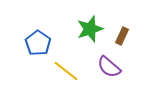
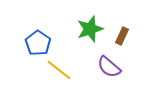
yellow line: moved 7 px left, 1 px up
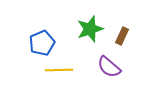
blue pentagon: moved 4 px right; rotated 15 degrees clockwise
yellow line: rotated 40 degrees counterclockwise
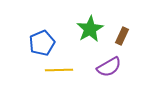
green star: rotated 12 degrees counterclockwise
purple semicircle: rotated 70 degrees counterclockwise
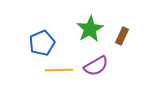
purple semicircle: moved 13 px left, 1 px up
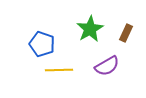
brown rectangle: moved 4 px right, 3 px up
blue pentagon: moved 1 px down; rotated 30 degrees counterclockwise
purple semicircle: moved 11 px right
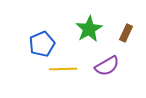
green star: moved 1 px left
blue pentagon: rotated 30 degrees clockwise
yellow line: moved 4 px right, 1 px up
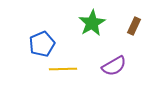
green star: moved 3 px right, 6 px up
brown rectangle: moved 8 px right, 7 px up
purple semicircle: moved 7 px right
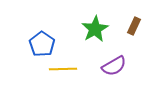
green star: moved 3 px right, 6 px down
blue pentagon: rotated 15 degrees counterclockwise
